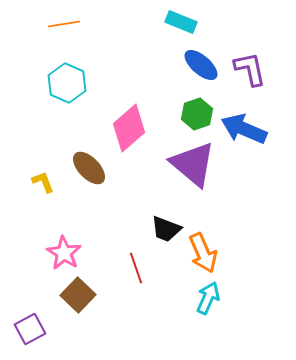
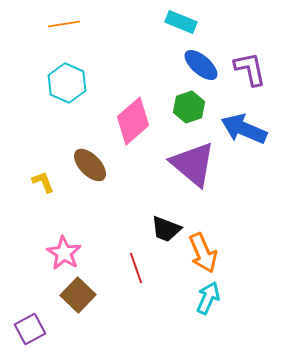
green hexagon: moved 8 px left, 7 px up
pink diamond: moved 4 px right, 7 px up
brown ellipse: moved 1 px right, 3 px up
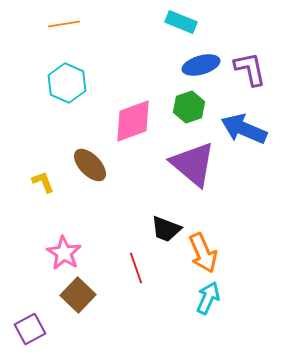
blue ellipse: rotated 57 degrees counterclockwise
pink diamond: rotated 21 degrees clockwise
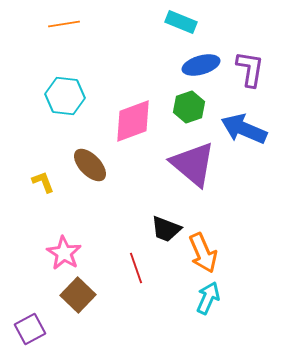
purple L-shape: rotated 21 degrees clockwise
cyan hexagon: moved 2 px left, 13 px down; rotated 18 degrees counterclockwise
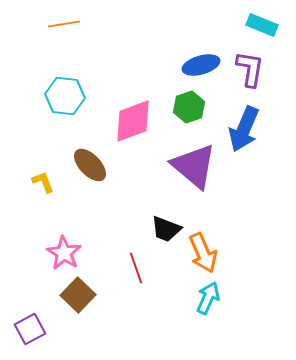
cyan rectangle: moved 81 px right, 3 px down
blue arrow: rotated 90 degrees counterclockwise
purple triangle: moved 1 px right, 2 px down
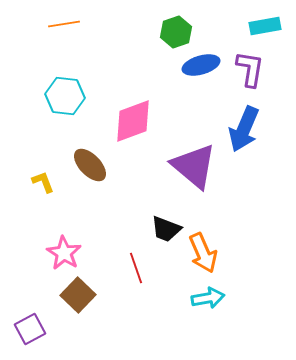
cyan rectangle: moved 3 px right, 1 px down; rotated 32 degrees counterclockwise
green hexagon: moved 13 px left, 75 px up
cyan arrow: rotated 56 degrees clockwise
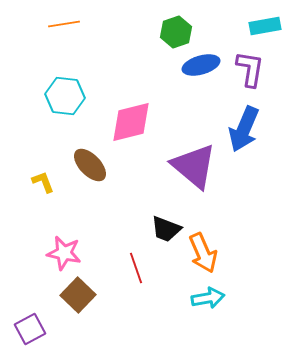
pink diamond: moved 2 px left, 1 px down; rotated 6 degrees clockwise
pink star: rotated 20 degrees counterclockwise
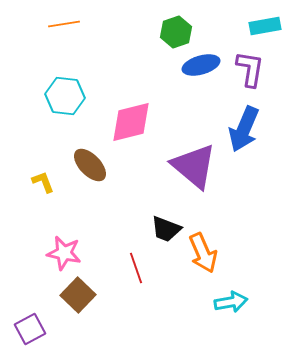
cyan arrow: moved 23 px right, 4 px down
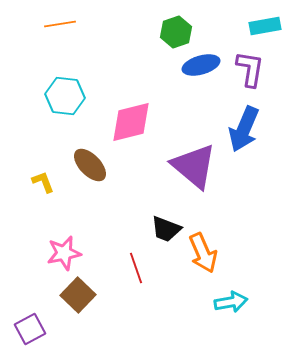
orange line: moved 4 px left
pink star: rotated 24 degrees counterclockwise
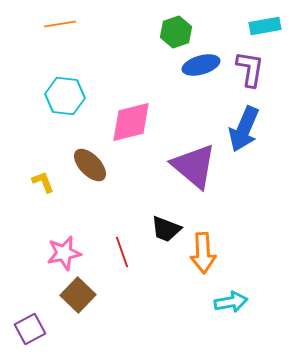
orange arrow: rotated 21 degrees clockwise
red line: moved 14 px left, 16 px up
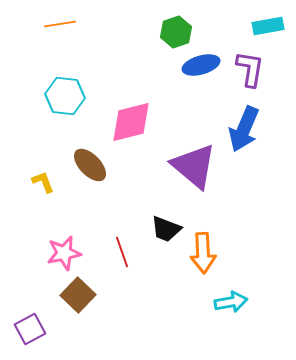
cyan rectangle: moved 3 px right
